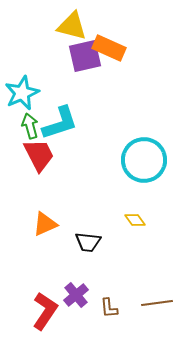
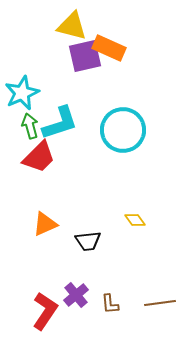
red trapezoid: moved 2 px down; rotated 72 degrees clockwise
cyan circle: moved 21 px left, 30 px up
black trapezoid: moved 1 px up; rotated 12 degrees counterclockwise
brown line: moved 3 px right
brown L-shape: moved 1 px right, 4 px up
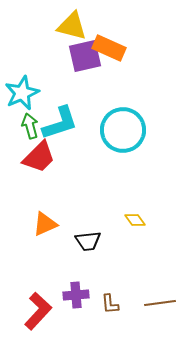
purple cross: rotated 35 degrees clockwise
red L-shape: moved 7 px left; rotated 9 degrees clockwise
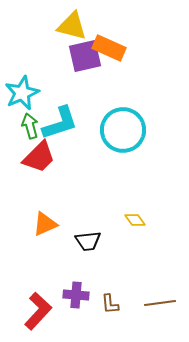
purple cross: rotated 10 degrees clockwise
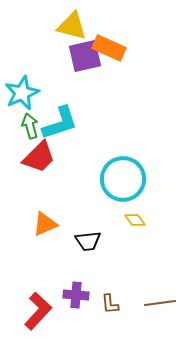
cyan circle: moved 49 px down
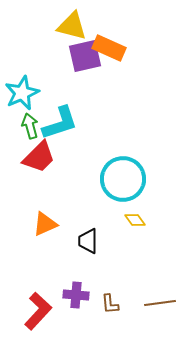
black trapezoid: rotated 96 degrees clockwise
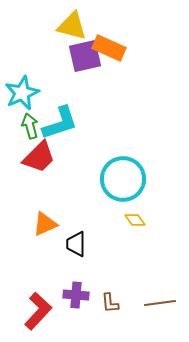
black trapezoid: moved 12 px left, 3 px down
brown L-shape: moved 1 px up
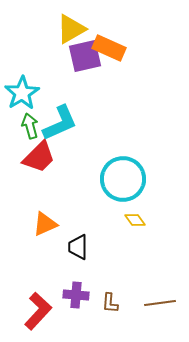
yellow triangle: moved 1 px left, 3 px down; rotated 44 degrees counterclockwise
cyan star: rotated 8 degrees counterclockwise
cyan L-shape: rotated 6 degrees counterclockwise
black trapezoid: moved 2 px right, 3 px down
brown L-shape: rotated 10 degrees clockwise
